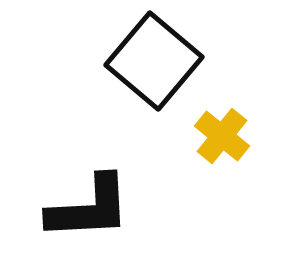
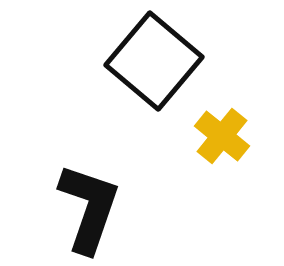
black L-shape: rotated 68 degrees counterclockwise
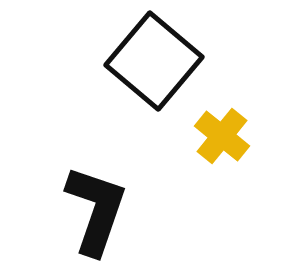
black L-shape: moved 7 px right, 2 px down
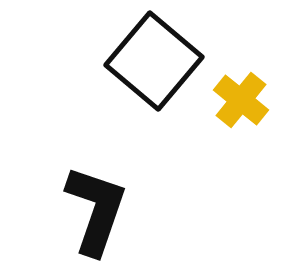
yellow cross: moved 19 px right, 36 px up
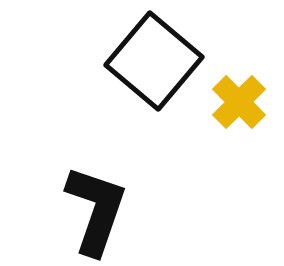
yellow cross: moved 2 px left, 2 px down; rotated 6 degrees clockwise
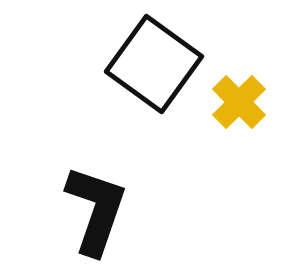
black square: moved 3 px down; rotated 4 degrees counterclockwise
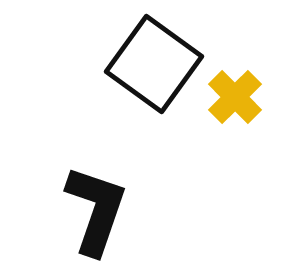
yellow cross: moved 4 px left, 5 px up
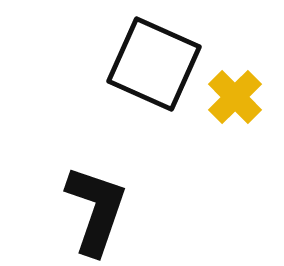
black square: rotated 12 degrees counterclockwise
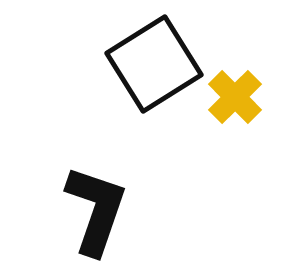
black square: rotated 34 degrees clockwise
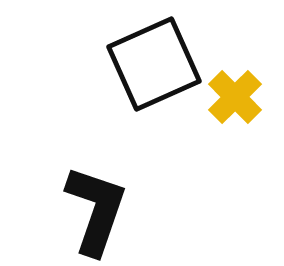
black square: rotated 8 degrees clockwise
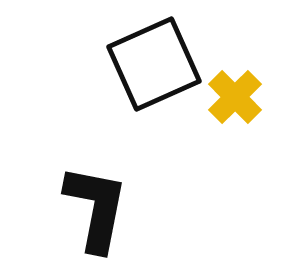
black L-shape: moved 2 px up; rotated 8 degrees counterclockwise
